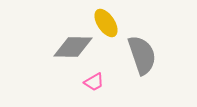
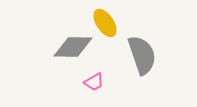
yellow ellipse: moved 1 px left
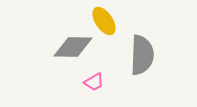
yellow ellipse: moved 1 px left, 2 px up
gray semicircle: rotated 21 degrees clockwise
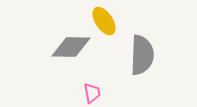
gray diamond: moved 2 px left
pink trapezoid: moved 2 px left, 11 px down; rotated 70 degrees counterclockwise
